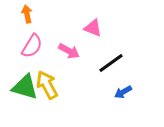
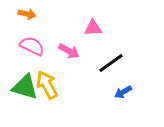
orange arrow: rotated 114 degrees clockwise
pink triangle: rotated 24 degrees counterclockwise
pink semicircle: rotated 95 degrees counterclockwise
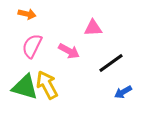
pink semicircle: rotated 90 degrees counterclockwise
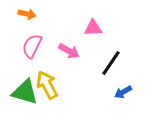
black line: rotated 20 degrees counterclockwise
green triangle: moved 5 px down
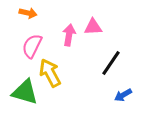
orange arrow: moved 1 px right, 1 px up
pink triangle: moved 1 px up
pink arrow: moved 16 px up; rotated 110 degrees counterclockwise
yellow arrow: moved 3 px right, 12 px up
blue arrow: moved 3 px down
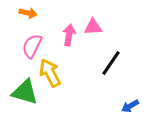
blue arrow: moved 7 px right, 11 px down
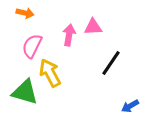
orange arrow: moved 3 px left
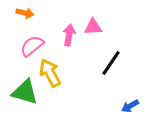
pink semicircle: rotated 25 degrees clockwise
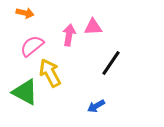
green triangle: rotated 12 degrees clockwise
blue arrow: moved 34 px left
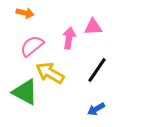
pink arrow: moved 3 px down
black line: moved 14 px left, 7 px down
yellow arrow: rotated 32 degrees counterclockwise
blue arrow: moved 3 px down
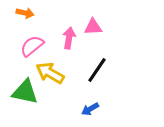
green triangle: rotated 16 degrees counterclockwise
blue arrow: moved 6 px left
